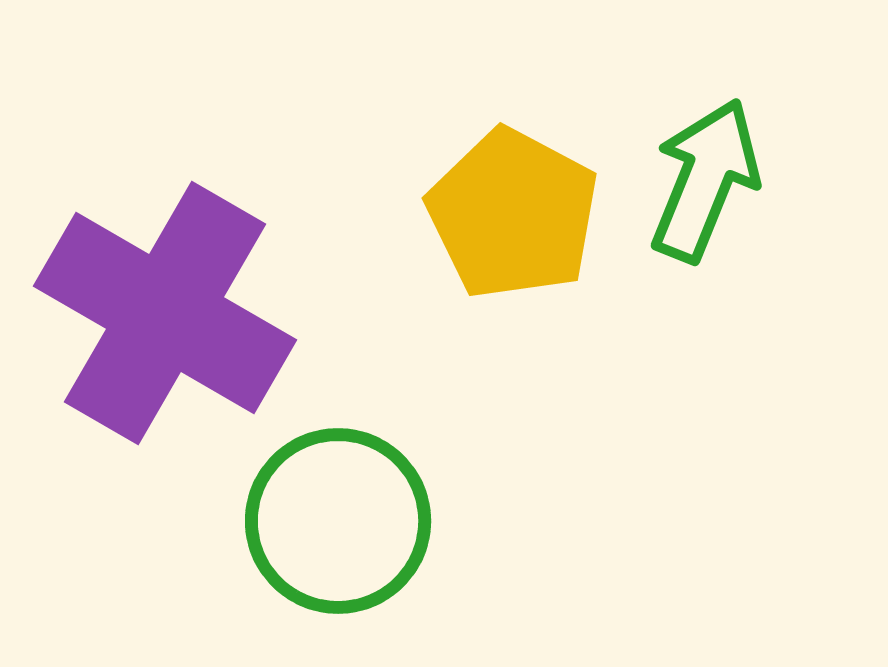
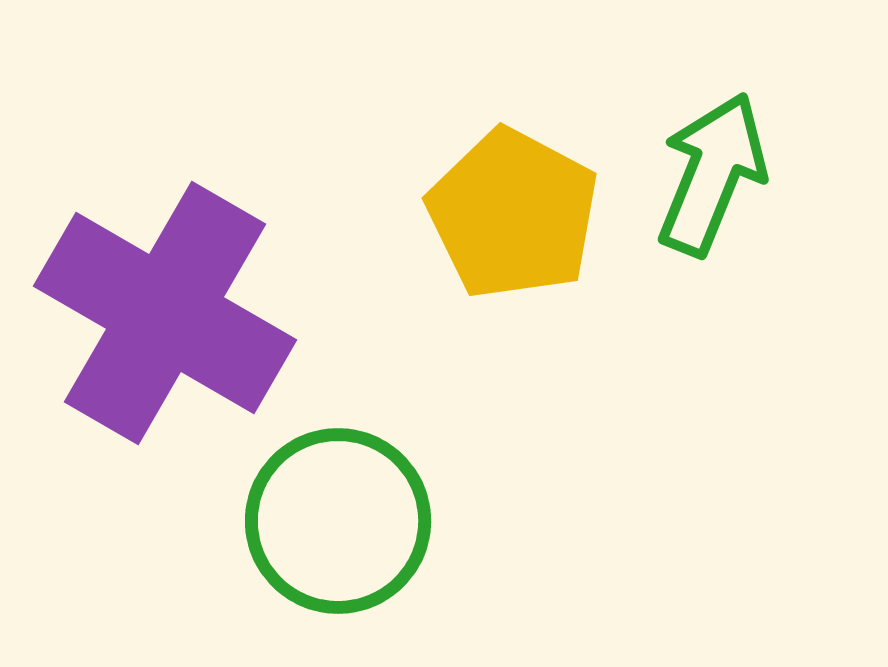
green arrow: moved 7 px right, 6 px up
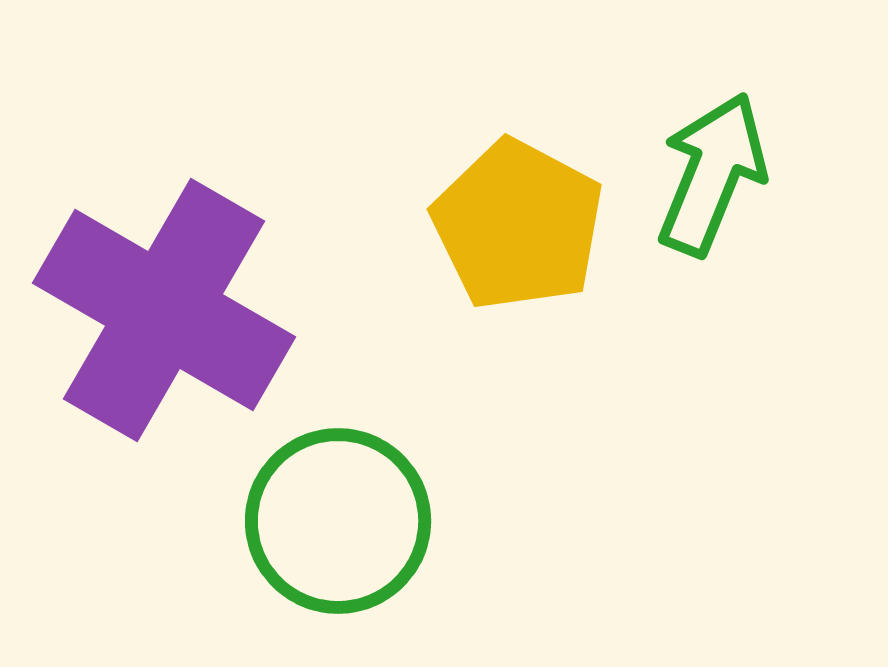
yellow pentagon: moved 5 px right, 11 px down
purple cross: moved 1 px left, 3 px up
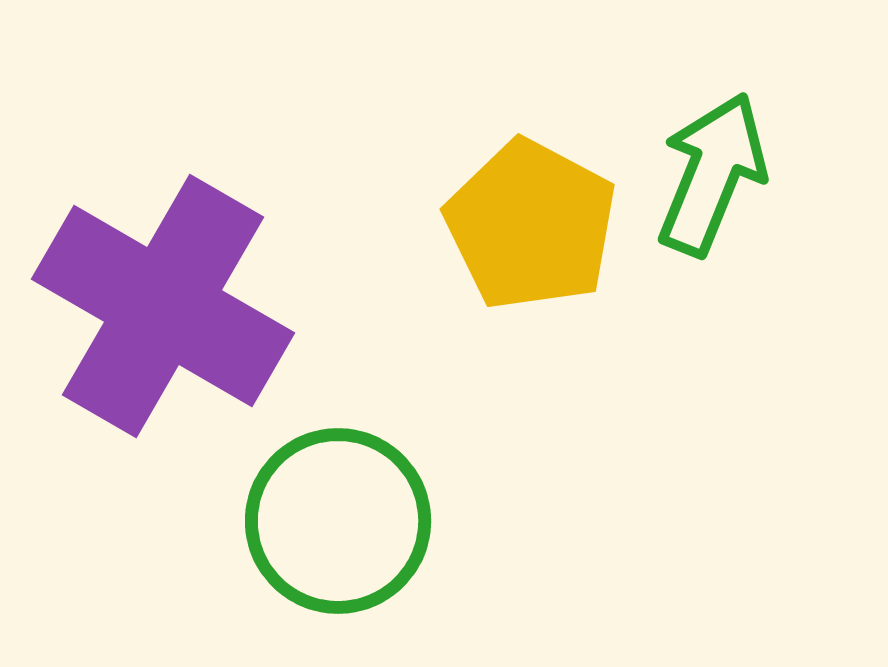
yellow pentagon: moved 13 px right
purple cross: moved 1 px left, 4 px up
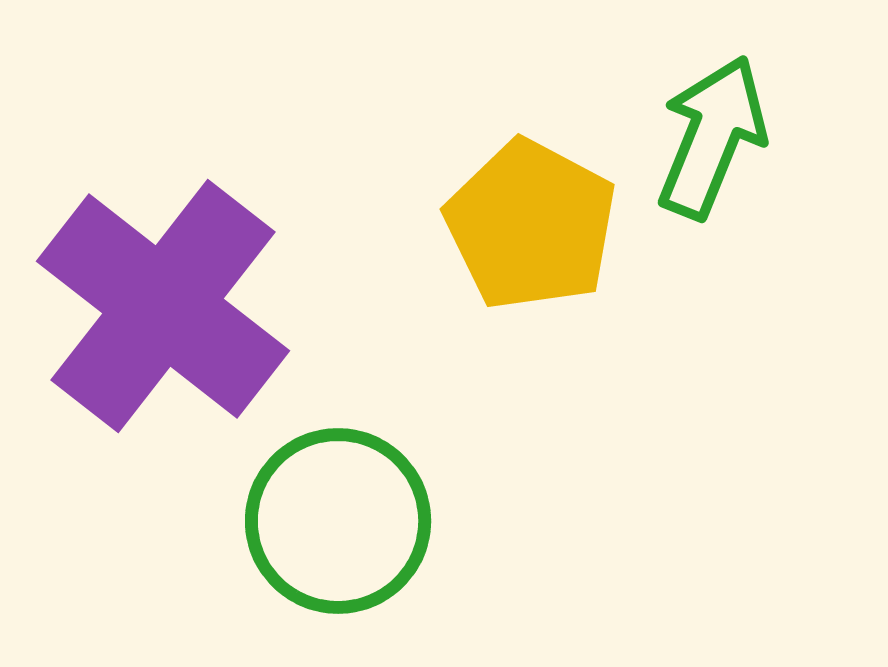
green arrow: moved 37 px up
purple cross: rotated 8 degrees clockwise
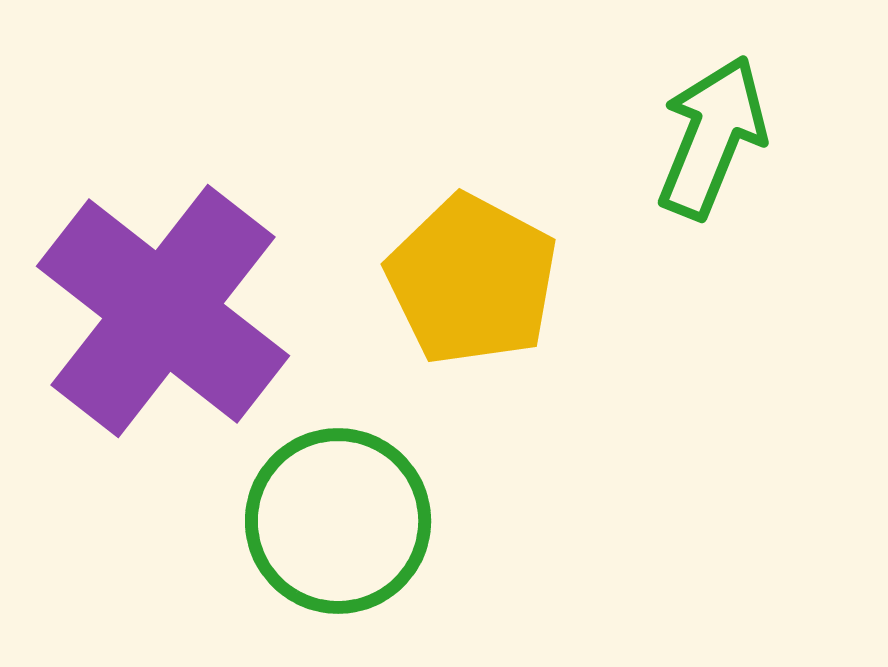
yellow pentagon: moved 59 px left, 55 px down
purple cross: moved 5 px down
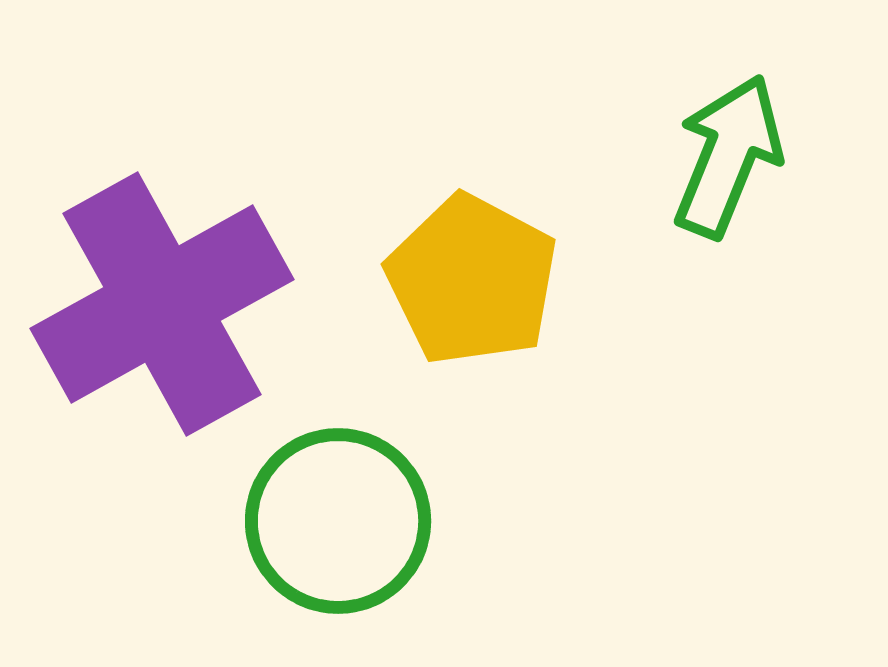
green arrow: moved 16 px right, 19 px down
purple cross: moved 1 px left, 7 px up; rotated 23 degrees clockwise
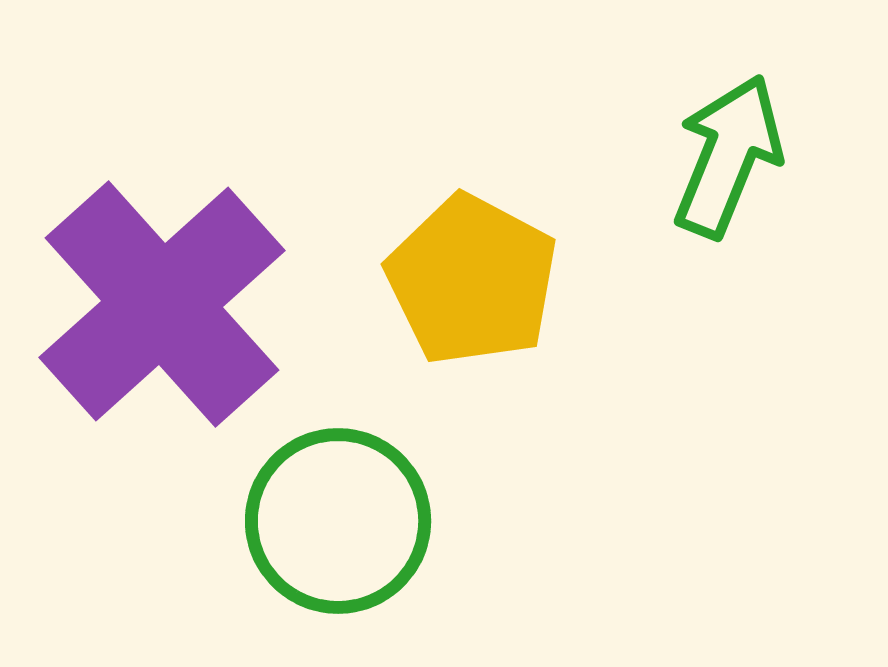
purple cross: rotated 13 degrees counterclockwise
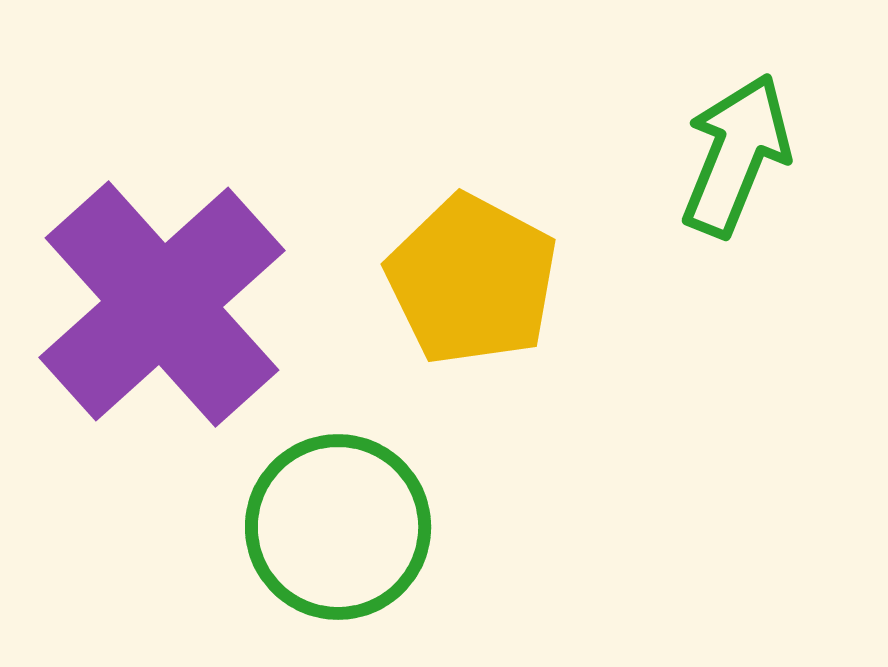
green arrow: moved 8 px right, 1 px up
green circle: moved 6 px down
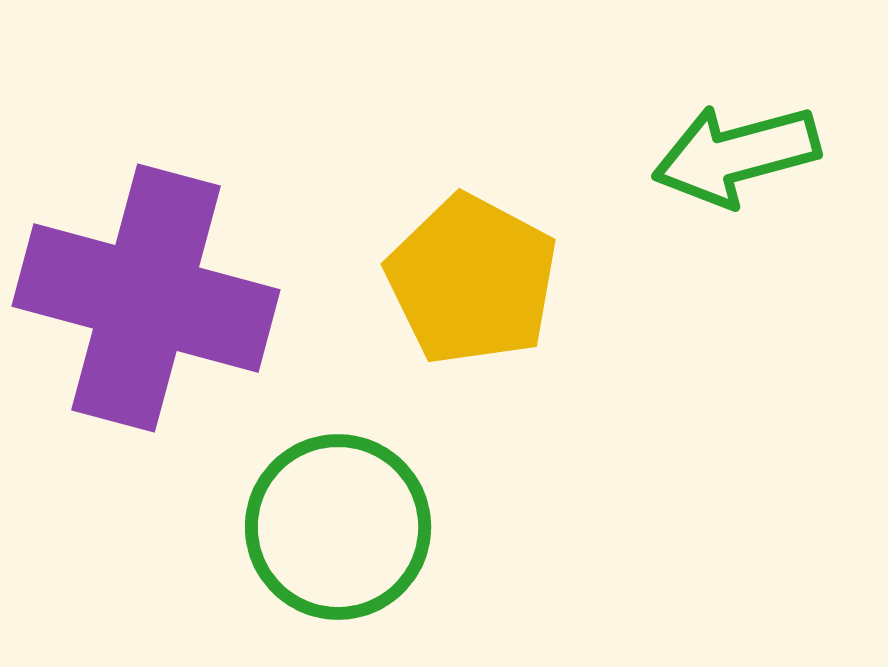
green arrow: rotated 127 degrees counterclockwise
purple cross: moved 16 px left, 6 px up; rotated 33 degrees counterclockwise
